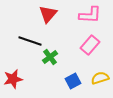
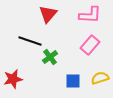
blue square: rotated 28 degrees clockwise
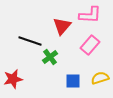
red triangle: moved 14 px right, 12 px down
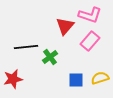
pink L-shape: rotated 15 degrees clockwise
red triangle: moved 3 px right
black line: moved 4 px left, 6 px down; rotated 25 degrees counterclockwise
pink rectangle: moved 4 px up
blue square: moved 3 px right, 1 px up
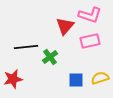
pink rectangle: rotated 36 degrees clockwise
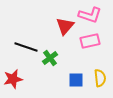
black line: rotated 25 degrees clockwise
green cross: moved 1 px down
yellow semicircle: rotated 102 degrees clockwise
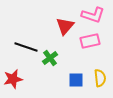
pink L-shape: moved 3 px right
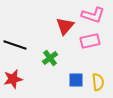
black line: moved 11 px left, 2 px up
yellow semicircle: moved 2 px left, 4 px down
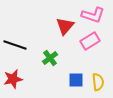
pink rectangle: rotated 18 degrees counterclockwise
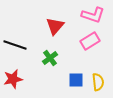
red triangle: moved 10 px left
